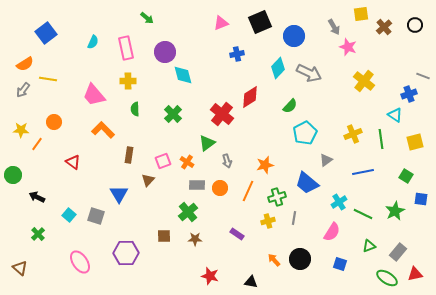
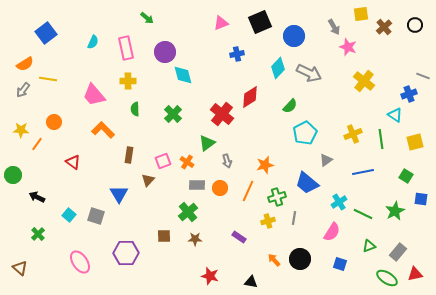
purple rectangle at (237, 234): moved 2 px right, 3 px down
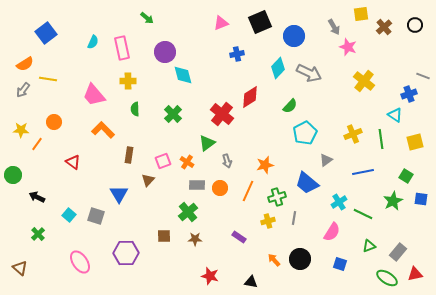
pink rectangle at (126, 48): moved 4 px left
green star at (395, 211): moved 2 px left, 10 px up
